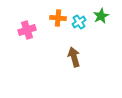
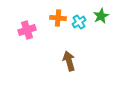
brown arrow: moved 5 px left, 4 px down
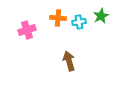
cyan cross: rotated 24 degrees clockwise
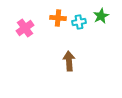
pink cross: moved 2 px left, 2 px up; rotated 18 degrees counterclockwise
brown arrow: rotated 12 degrees clockwise
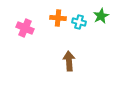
cyan cross: rotated 24 degrees clockwise
pink cross: rotated 30 degrees counterclockwise
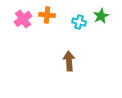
orange cross: moved 11 px left, 3 px up
pink cross: moved 2 px left, 9 px up; rotated 30 degrees clockwise
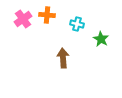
green star: moved 23 px down; rotated 14 degrees counterclockwise
cyan cross: moved 2 px left, 2 px down
brown arrow: moved 6 px left, 3 px up
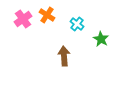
orange cross: rotated 28 degrees clockwise
cyan cross: rotated 24 degrees clockwise
brown arrow: moved 1 px right, 2 px up
